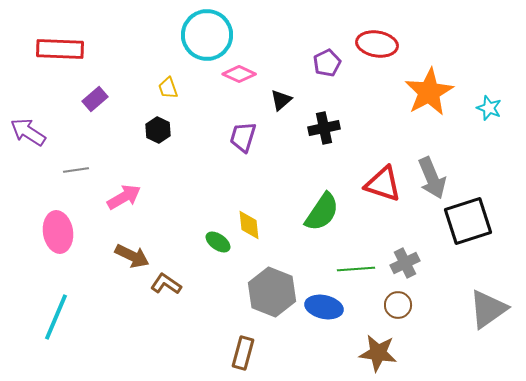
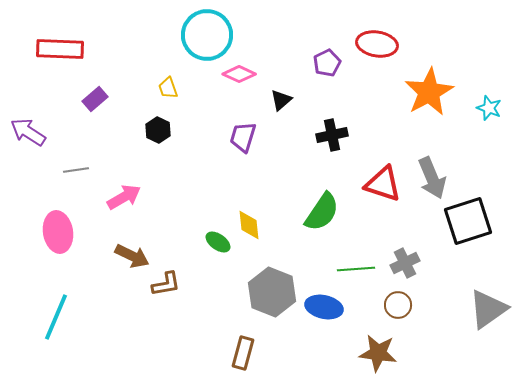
black cross: moved 8 px right, 7 px down
brown L-shape: rotated 136 degrees clockwise
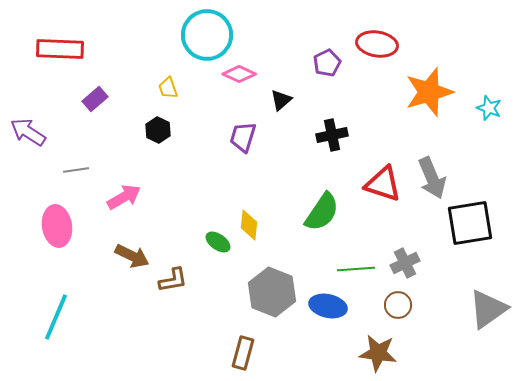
orange star: rotated 12 degrees clockwise
black square: moved 2 px right, 2 px down; rotated 9 degrees clockwise
yellow diamond: rotated 12 degrees clockwise
pink ellipse: moved 1 px left, 6 px up
brown L-shape: moved 7 px right, 4 px up
blue ellipse: moved 4 px right, 1 px up
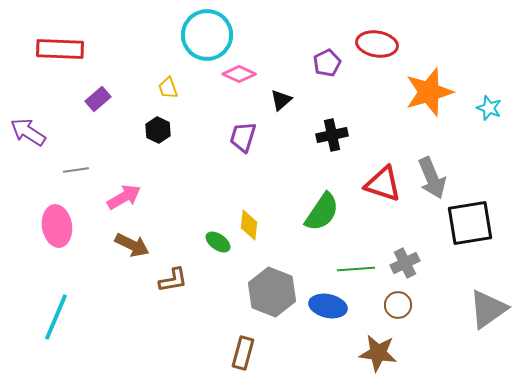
purple rectangle: moved 3 px right
brown arrow: moved 11 px up
